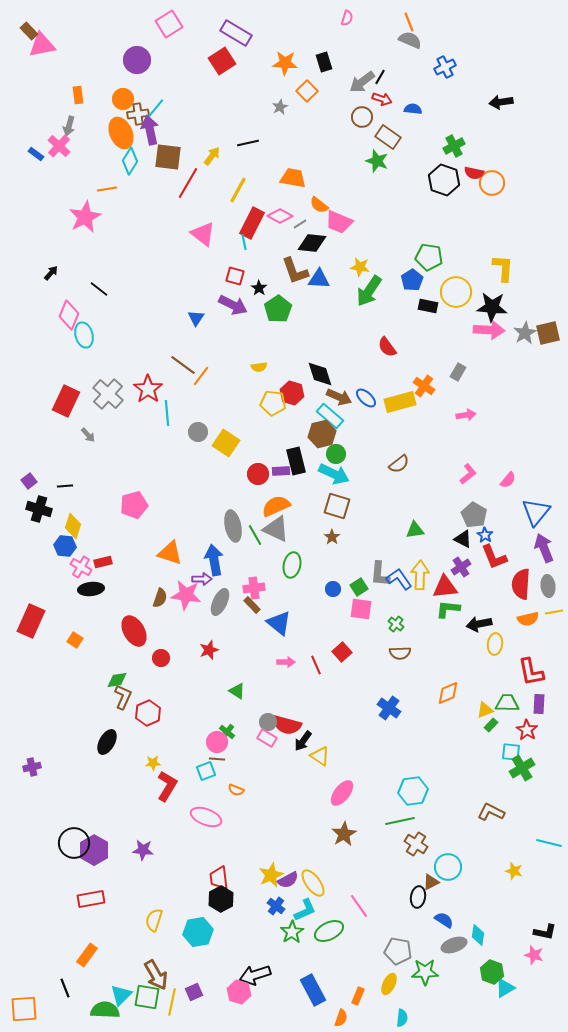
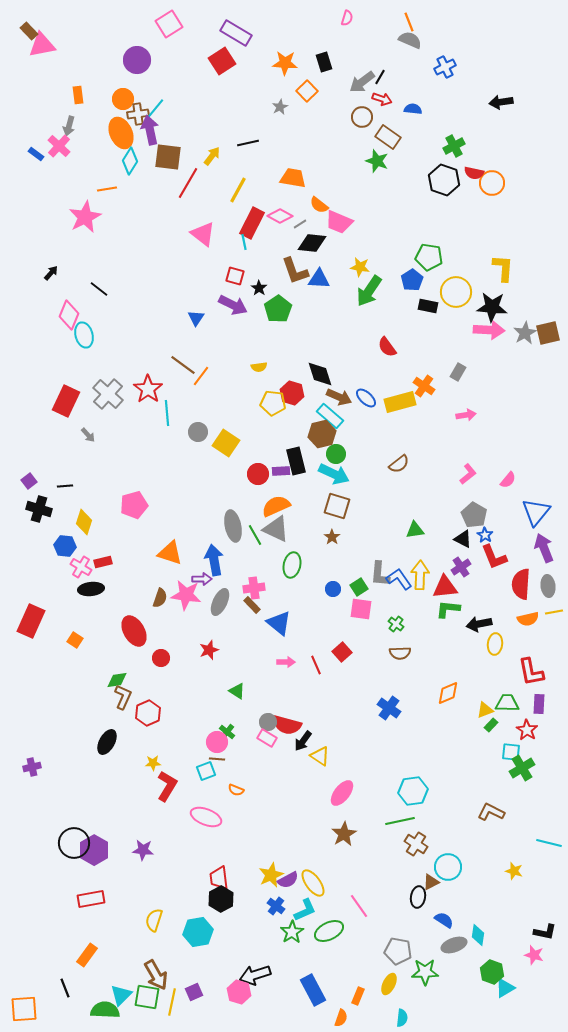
yellow diamond at (73, 526): moved 11 px right, 4 px up
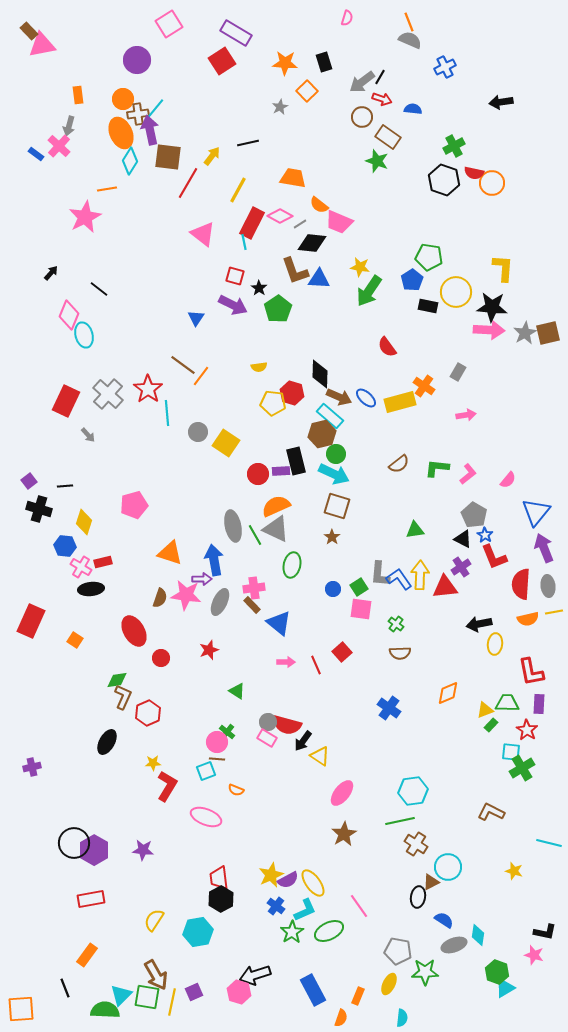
black diamond at (320, 374): rotated 20 degrees clockwise
green L-shape at (448, 609): moved 11 px left, 141 px up
yellow semicircle at (154, 920): rotated 15 degrees clockwise
green hexagon at (492, 972): moved 5 px right
orange square at (24, 1009): moved 3 px left
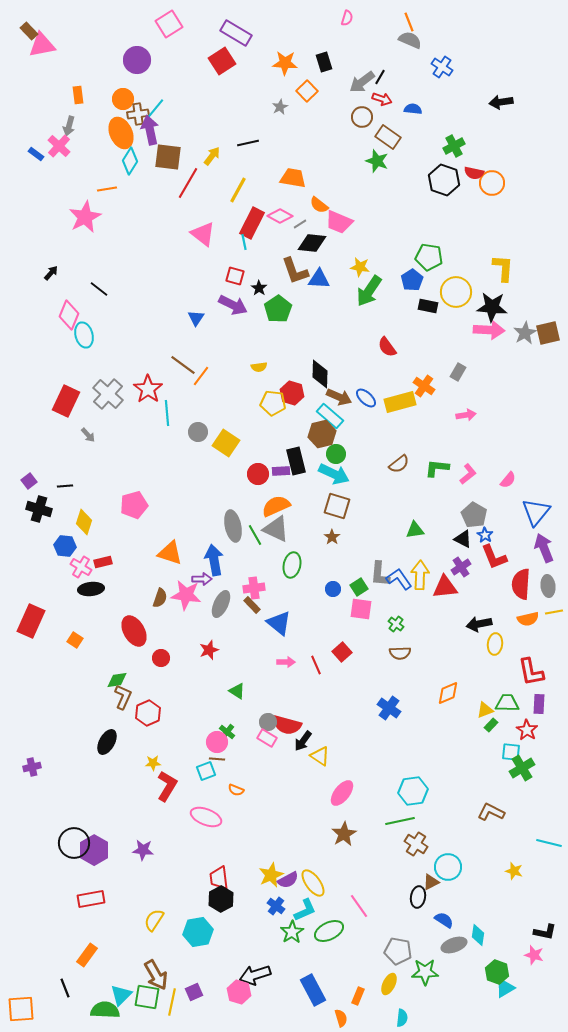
blue cross at (445, 67): moved 3 px left; rotated 30 degrees counterclockwise
gray ellipse at (220, 602): moved 1 px right, 2 px down
orange semicircle at (341, 1018): rotated 36 degrees counterclockwise
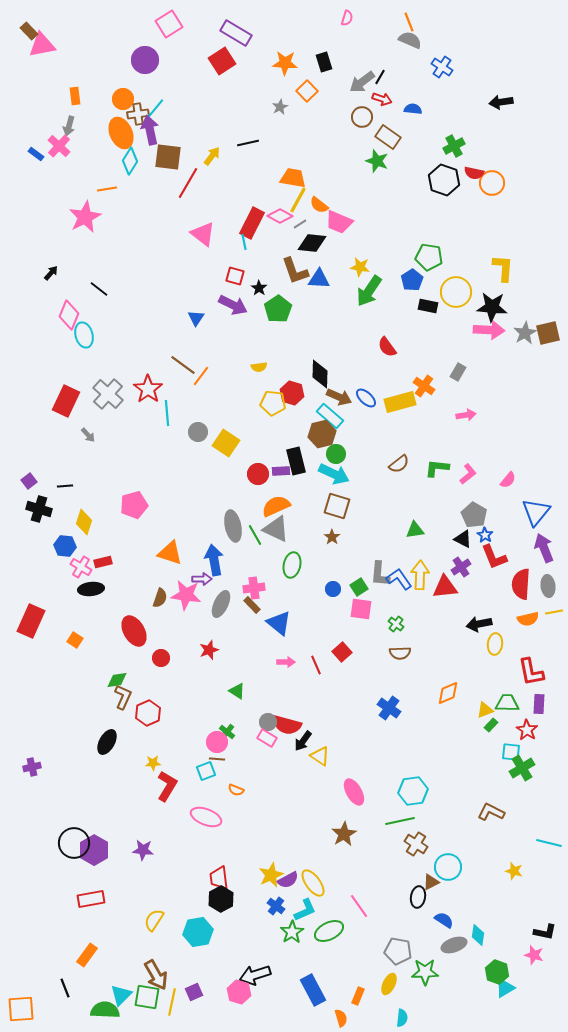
purple circle at (137, 60): moved 8 px right
orange rectangle at (78, 95): moved 3 px left, 1 px down
yellow line at (238, 190): moved 60 px right, 10 px down
pink ellipse at (342, 793): moved 12 px right, 1 px up; rotated 68 degrees counterclockwise
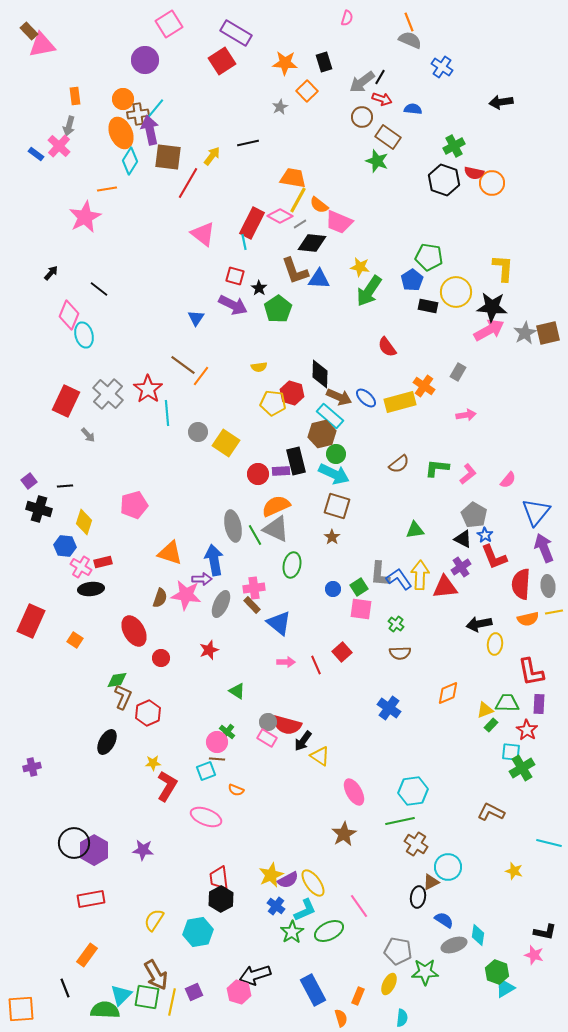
pink arrow at (489, 330): rotated 32 degrees counterclockwise
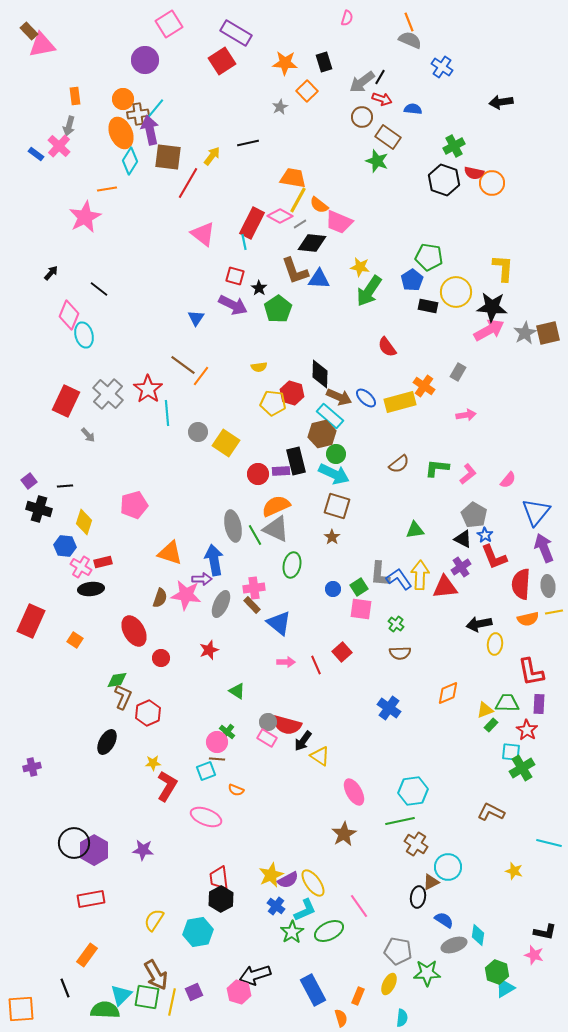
green star at (425, 972): moved 2 px right, 1 px down
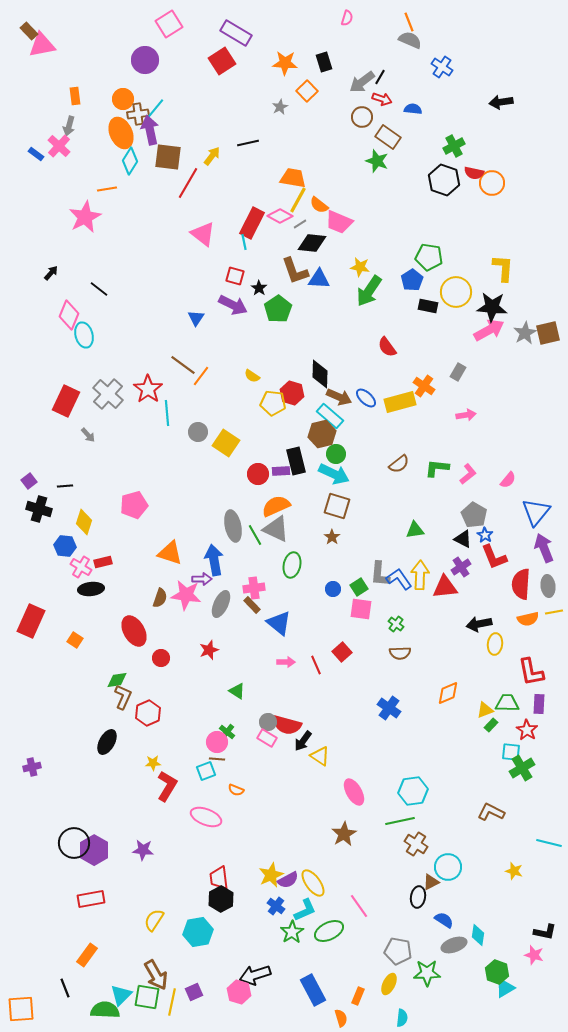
yellow semicircle at (259, 367): moved 7 px left, 9 px down; rotated 42 degrees clockwise
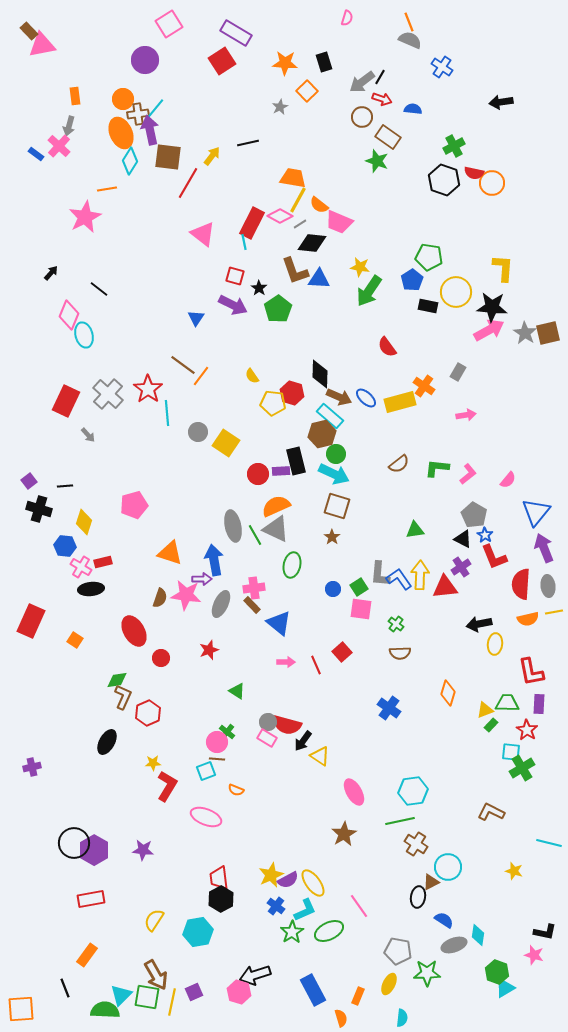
gray star at (525, 333): rotated 10 degrees counterclockwise
yellow semicircle at (252, 376): rotated 21 degrees clockwise
orange diamond at (448, 693): rotated 50 degrees counterclockwise
